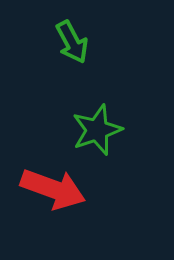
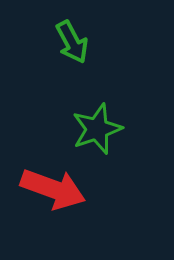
green star: moved 1 px up
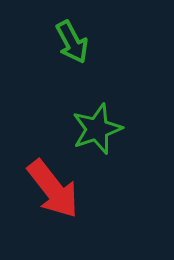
red arrow: rotated 32 degrees clockwise
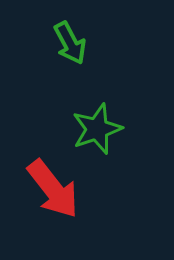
green arrow: moved 2 px left, 1 px down
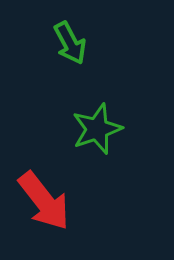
red arrow: moved 9 px left, 12 px down
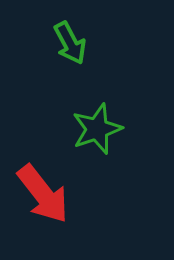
red arrow: moved 1 px left, 7 px up
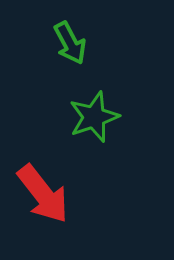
green star: moved 3 px left, 12 px up
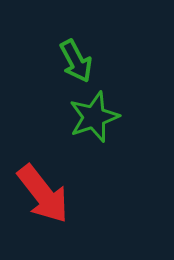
green arrow: moved 6 px right, 18 px down
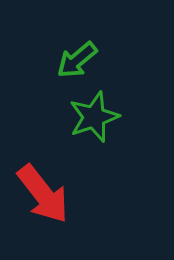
green arrow: moved 1 px right, 1 px up; rotated 78 degrees clockwise
